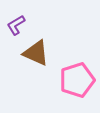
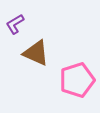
purple L-shape: moved 1 px left, 1 px up
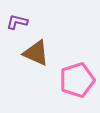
purple L-shape: moved 2 px right, 2 px up; rotated 45 degrees clockwise
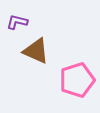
brown triangle: moved 2 px up
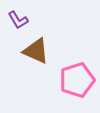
purple L-shape: moved 1 px right, 2 px up; rotated 135 degrees counterclockwise
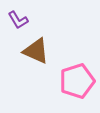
pink pentagon: moved 1 px down
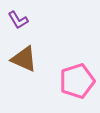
brown triangle: moved 12 px left, 8 px down
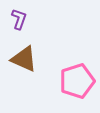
purple L-shape: moved 1 px right, 1 px up; rotated 130 degrees counterclockwise
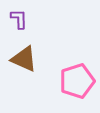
purple L-shape: rotated 20 degrees counterclockwise
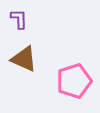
pink pentagon: moved 3 px left
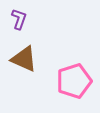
purple L-shape: rotated 20 degrees clockwise
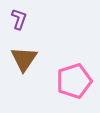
brown triangle: rotated 40 degrees clockwise
